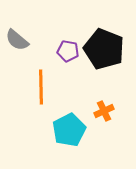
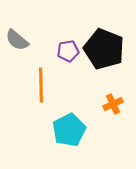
purple pentagon: rotated 20 degrees counterclockwise
orange line: moved 2 px up
orange cross: moved 9 px right, 7 px up
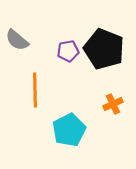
orange line: moved 6 px left, 5 px down
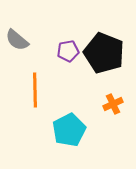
black pentagon: moved 4 px down
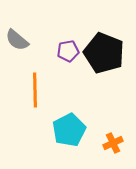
orange cross: moved 39 px down
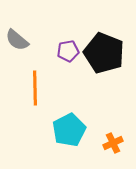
orange line: moved 2 px up
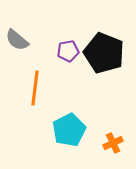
orange line: rotated 8 degrees clockwise
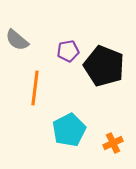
black pentagon: moved 13 px down
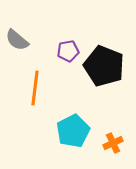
cyan pentagon: moved 4 px right, 1 px down
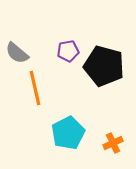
gray semicircle: moved 13 px down
black pentagon: rotated 6 degrees counterclockwise
orange line: rotated 20 degrees counterclockwise
cyan pentagon: moved 5 px left, 2 px down
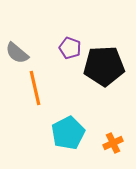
purple pentagon: moved 2 px right, 3 px up; rotated 30 degrees clockwise
black pentagon: rotated 18 degrees counterclockwise
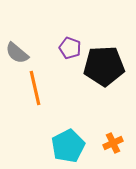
cyan pentagon: moved 13 px down
